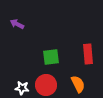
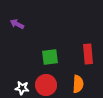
green square: moved 1 px left
orange semicircle: rotated 30 degrees clockwise
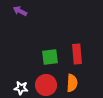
purple arrow: moved 3 px right, 13 px up
red rectangle: moved 11 px left
orange semicircle: moved 6 px left, 1 px up
white star: moved 1 px left
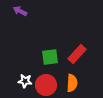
red rectangle: rotated 48 degrees clockwise
white star: moved 4 px right, 7 px up
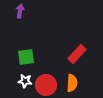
purple arrow: rotated 72 degrees clockwise
green square: moved 24 px left
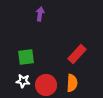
purple arrow: moved 20 px right, 3 px down
white star: moved 2 px left
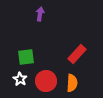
white star: moved 3 px left, 2 px up; rotated 24 degrees clockwise
red circle: moved 4 px up
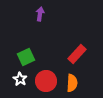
green square: rotated 18 degrees counterclockwise
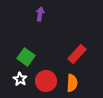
green square: rotated 30 degrees counterclockwise
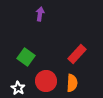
white star: moved 2 px left, 9 px down
